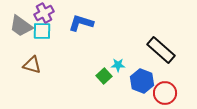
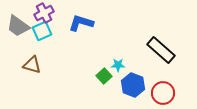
gray trapezoid: moved 3 px left
cyan square: rotated 24 degrees counterclockwise
blue hexagon: moved 9 px left, 4 px down
red circle: moved 2 px left
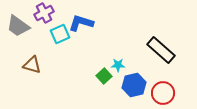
cyan square: moved 18 px right, 3 px down
blue hexagon: moved 1 px right; rotated 25 degrees clockwise
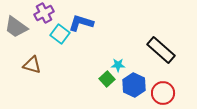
gray trapezoid: moved 2 px left, 1 px down
cyan square: rotated 30 degrees counterclockwise
green square: moved 3 px right, 3 px down
blue hexagon: rotated 20 degrees counterclockwise
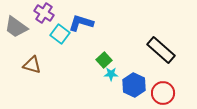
purple cross: rotated 30 degrees counterclockwise
cyan star: moved 7 px left, 9 px down
green square: moved 3 px left, 19 px up
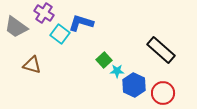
cyan star: moved 6 px right, 3 px up
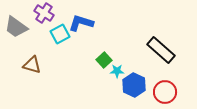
cyan square: rotated 24 degrees clockwise
red circle: moved 2 px right, 1 px up
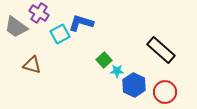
purple cross: moved 5 px left
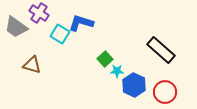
cyan square: rotated 30 degrees counterclockwise
green square: moved 1 px right, 1 px up
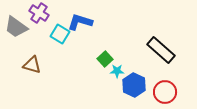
blue L-shape: moved 1 px left, 1 px up
